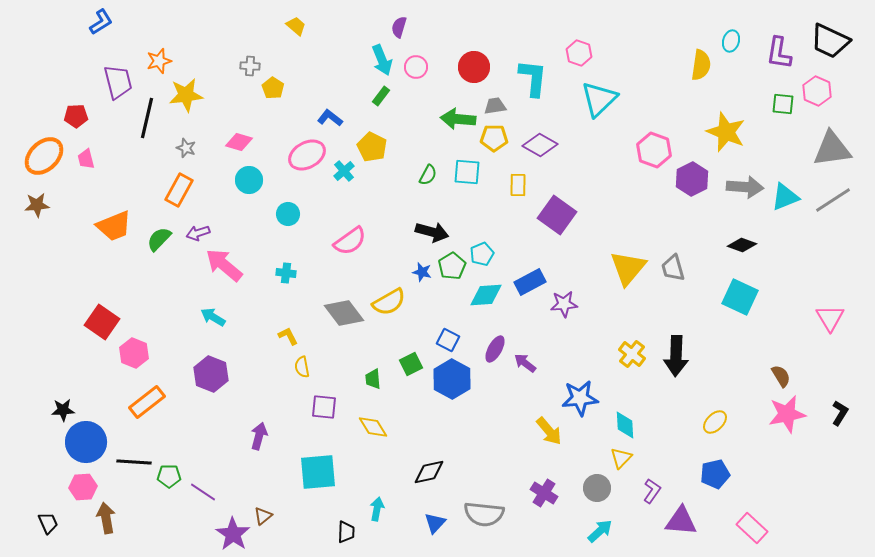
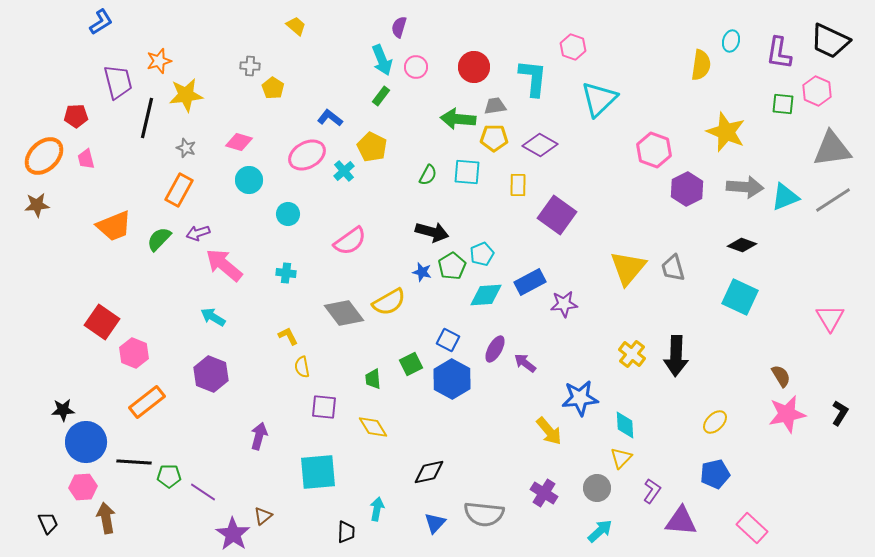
pink hexagon at (579, 53): moved 6 px left, 6 px up
purple hexagon at (692, 179): moved 5 px left, 10 px down
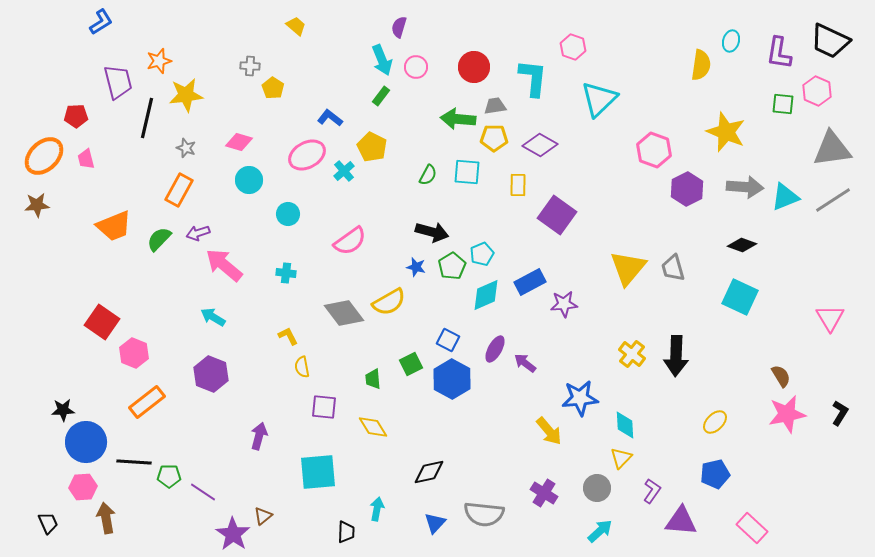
blue star at (422, 272): moved 6 px left, 5 px up
cyan diamond at (486, 295): rotated 20 degrees counterclockwise
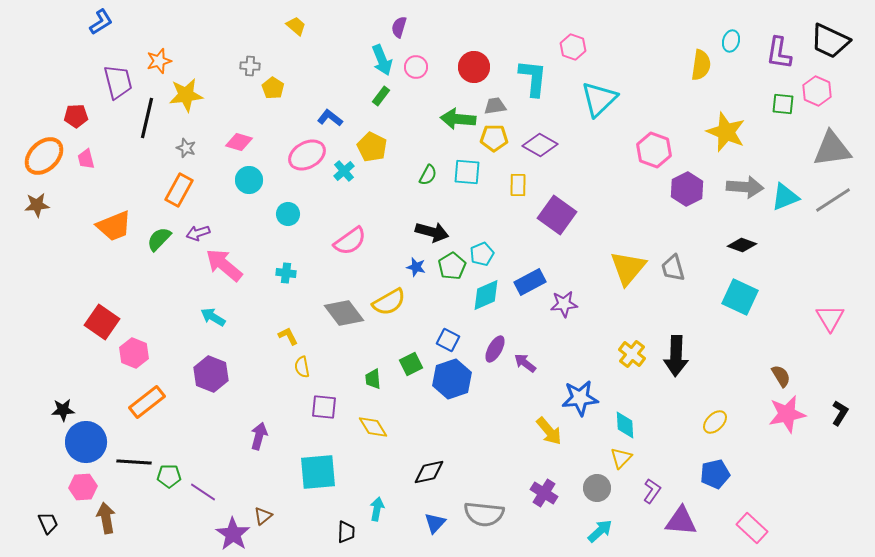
blue hexagon at (452, 379): rotated 12 degrees clockwise
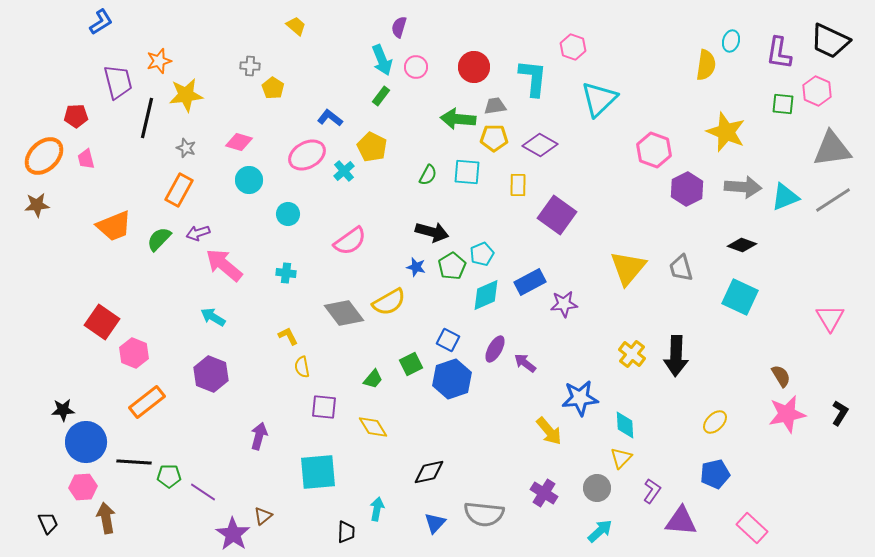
yellow semicircle at (701, 65): moved 5 px right
gray arrow at (745, 187): moved 2 px left
gray trapezoid at (673, 268): moved 8 px right
green trapezoid at (373, 379): rotated 135 degrees counterclockwise
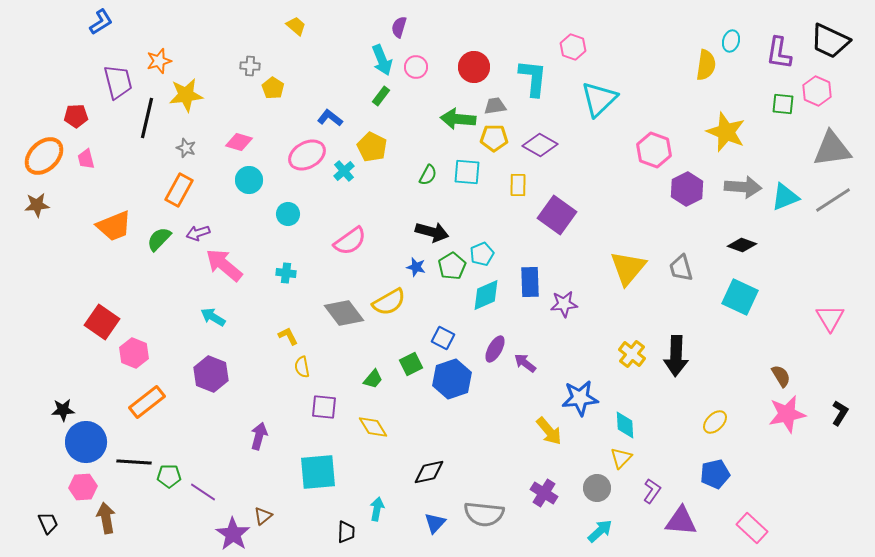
blue rectangle at (530, 282): rotated 64 degrees counterclockwise
blue square at (448, 340): moved 5 px left, 2 px up
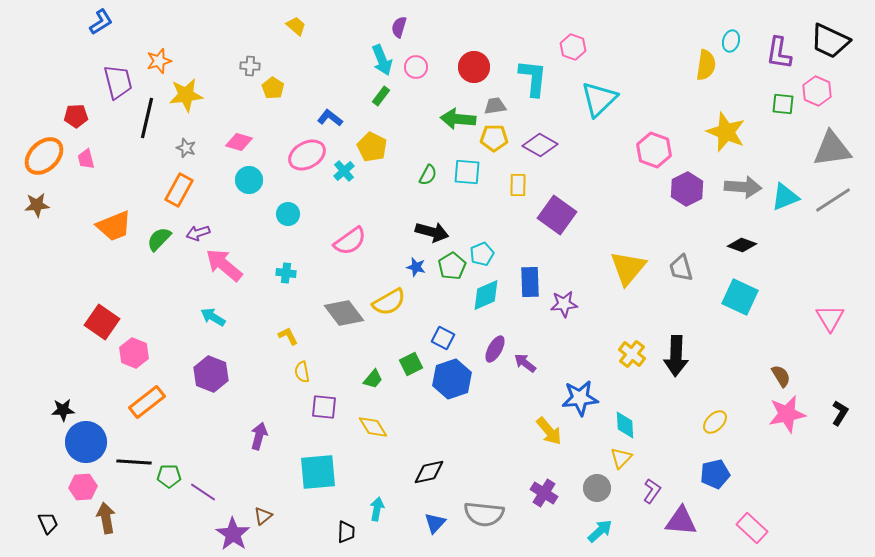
yellow semicircle at (302, 367): moved 5 px down
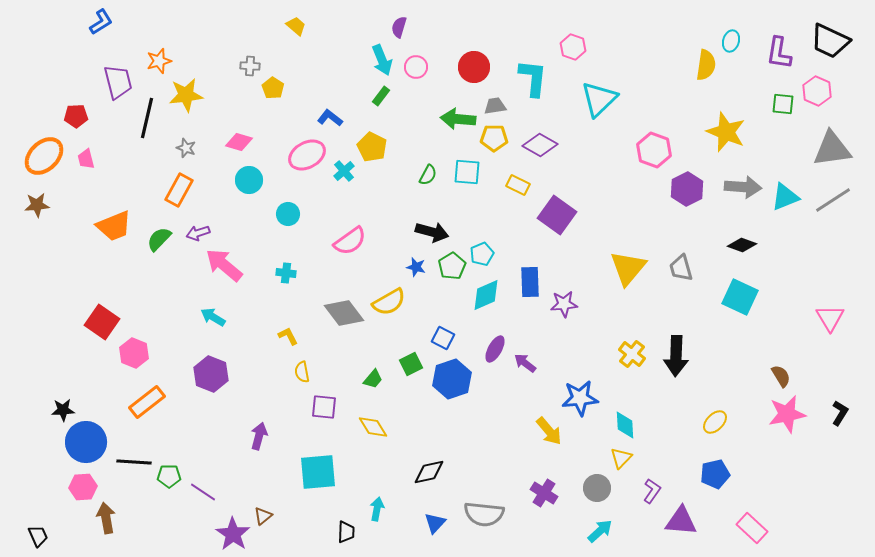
yellow rectangle at (518, 185): rotated 65 degrees counterclockwise
black trapezoid at (48, 523): moved 10 px left, 13 px down
